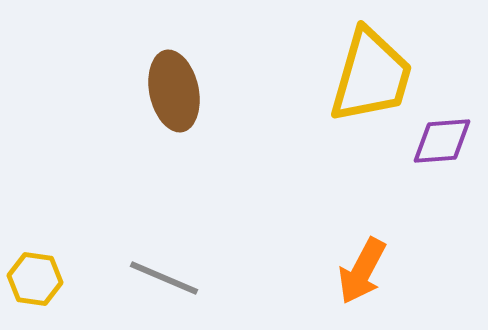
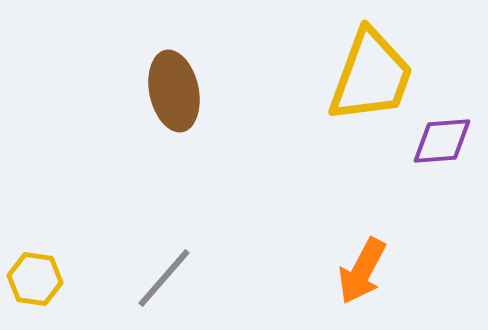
yellow trapezoid: rotated 4 degrees clockwise
gray line: rotated 72 degrees counterclockwise
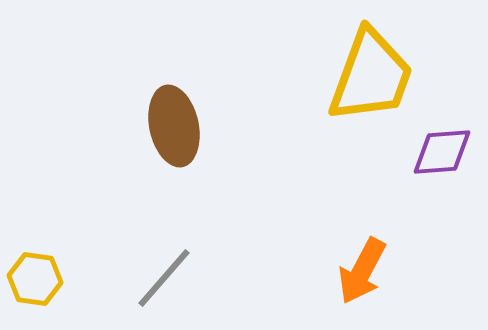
brown ellipse: moved 35 px down
purple diamond: moved 11 px down
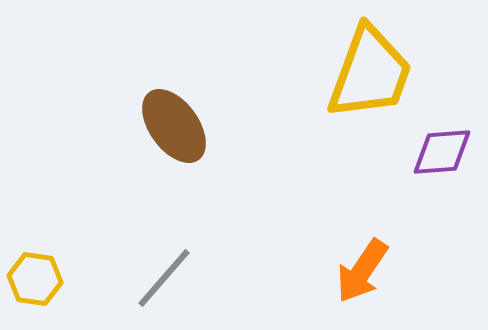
yellow trapezoid: moved 1 px left, 3 px up
brown ellipse: rotated 24 degrees counterclockwise
orange arrow: rotated 6 degrees clockwise
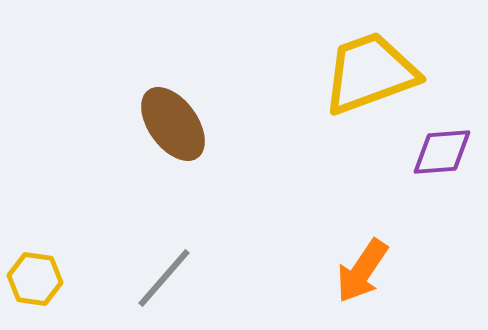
yellow trapezoid: rotated 130 degrees counterclockwise
brown ellipse: moved 1 px left, 2 px up
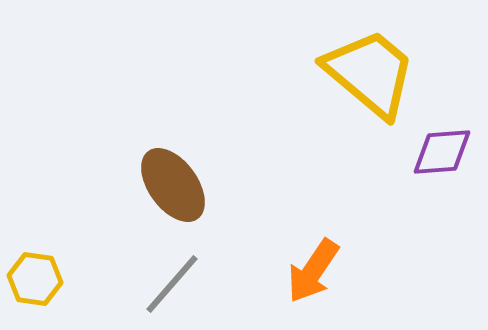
yellow trapezoid: rotated 60 degrees clockwise
brown ellipse: moved 61 px down
orange arrow: moved 49 px left
gray line: moved 8 px right, 6 px down
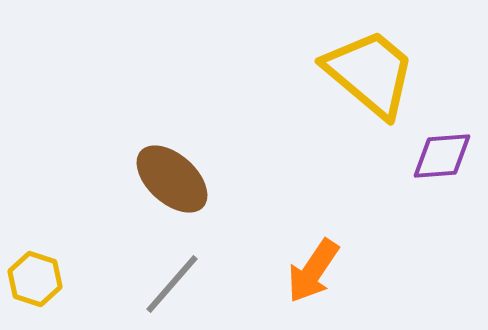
purple diamond: moved 4 px down
brown ellipse: moved 1 px left, 6 px up; rotated 12 degrees counterclockwise
yellow hexagon: rotated 10 degrees clockwise
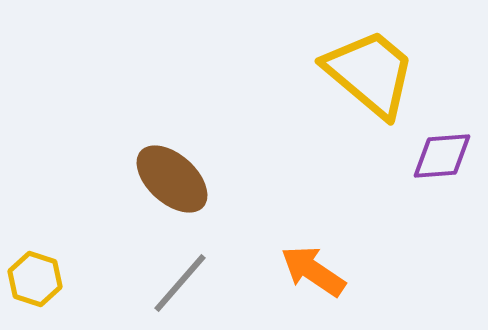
orange arrow: rotated 90 degrees clockwise
gray line: moved 8 px right, 1 px up
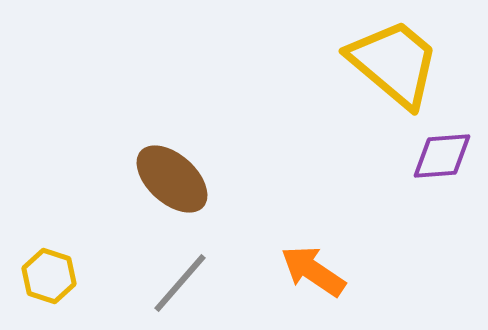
yellow trapezoid: moved 24 px right, 10 px up
yellow hexagon: moved 14 px right, 3 px up
